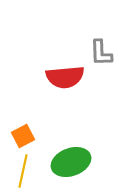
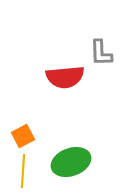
yellow line: rotated 8 degrees counterclockwise
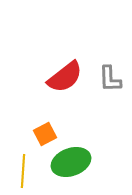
gray L-shape: moved 9 px right, 26 px down
red semicircle: rotated 33 degrees counterclockwise
orange square: moved 22 px right, 2 px up
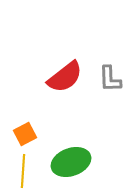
orange square: moved 20 px left
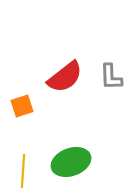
gray L-shape: moved 1 px right, 2 px up
orange square: moved 3 px left, 28 px up; rotated 10 degrees clockwise
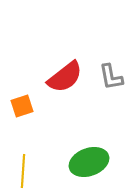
gray L-shape: rotated 8 degrees counterclockwise
green ellipse: moved 18 px right
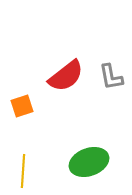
red semicircle: moved 1 px right, 1 px up
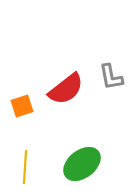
red semicircle: moved 13 px down
green ellipse: moved 7 px left, 2 px down; rotated 18 degrees counterclockwise
yellow line: moved 2 px right, 4 px up
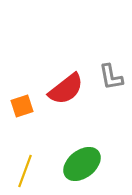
yellow line: moved 4 px down; rotated 16 degrees clockwise
